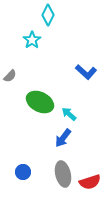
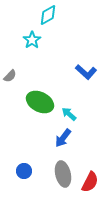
cyan diamond: rotated 35 degrees clockwise
blue circle: moved 1 px right, 1 px up
red semicircle: rotated 45 degrees counterclockwise
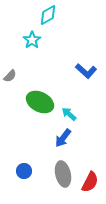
blue L-shape: moved 1 px up
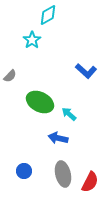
blue arrow: moved 5 px left; rotated 66 degrees clockwise
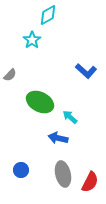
gray semicircle: moved 1 px up
cyan arrow: moved 1 px right, 3 px down
blue circle: moved 3 px left, 1 px up
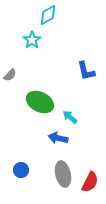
blue L-shape: rotated 35 degrees clockwise
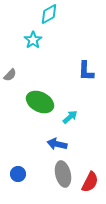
cyan diamond: moved 1 px right, 1 px up
cyan star: moved 1 px right
blue L-shape: rotated 15 degrees clockwise
cyan arrow: rotated 98 degrees clockwise
blue arrow: moved 1 px left, 6 px down
blue circle: moved 3 px left, 4 px down
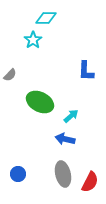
cyan diamond: moved 3 px left, 4 px down; rotated 30 degrees clockwise
cyan arrow: moved 1 px right, 1 px up
blue arrow: moved 8 px right, 5 px up
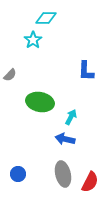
green ellipse: rotated 16 degrees counterclockwise
cyan arrow: moved 1 px down; rotated 21 degrees counterclockwise
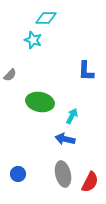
cyan star: rotated 18 degrees counterclockwise
cyan arrow: moved 1 px right, 1 px up
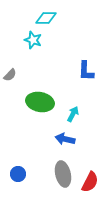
cyan arrow: moved 1 px right, 2 px up
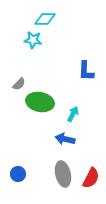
cyan diamond: moved 1 px left, 1 px down
cyan star: rotated 12 degrees counterclockwise
gray semicircle: moved 9 px right, 9 px down
red semicircle: moved 1 px right, 4 px up
